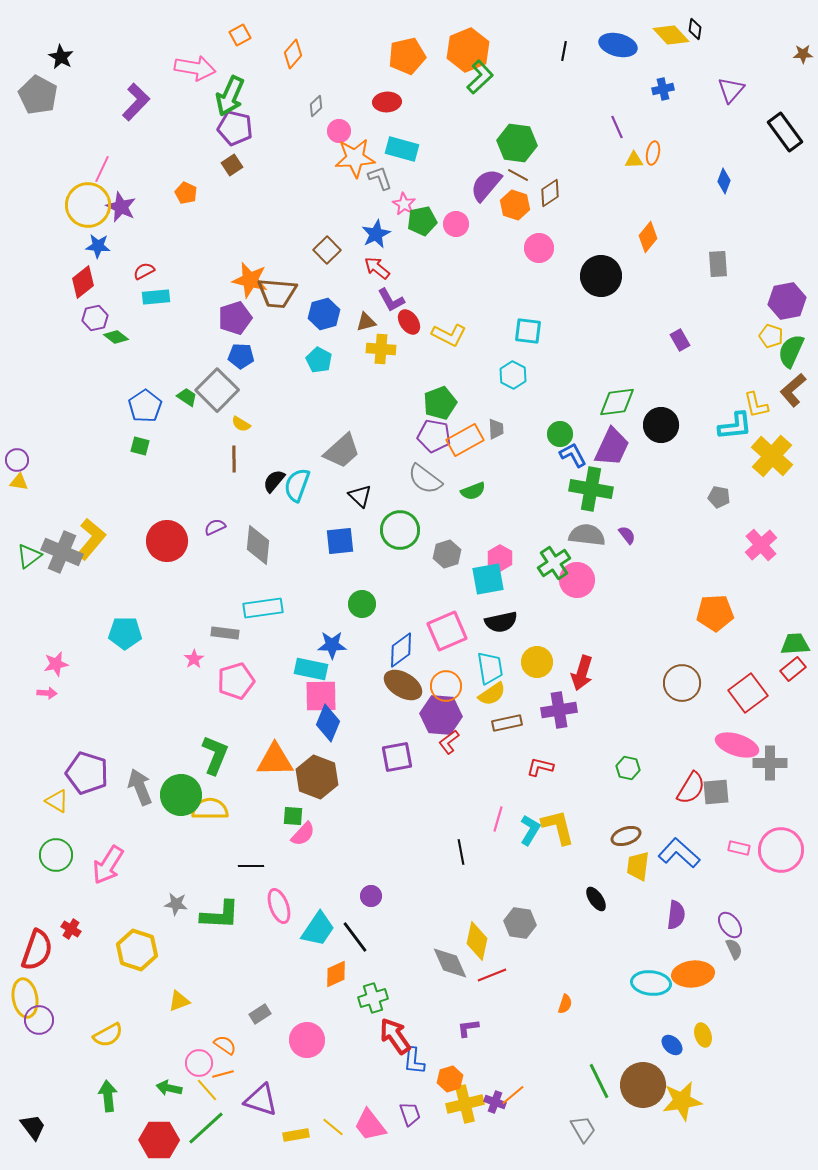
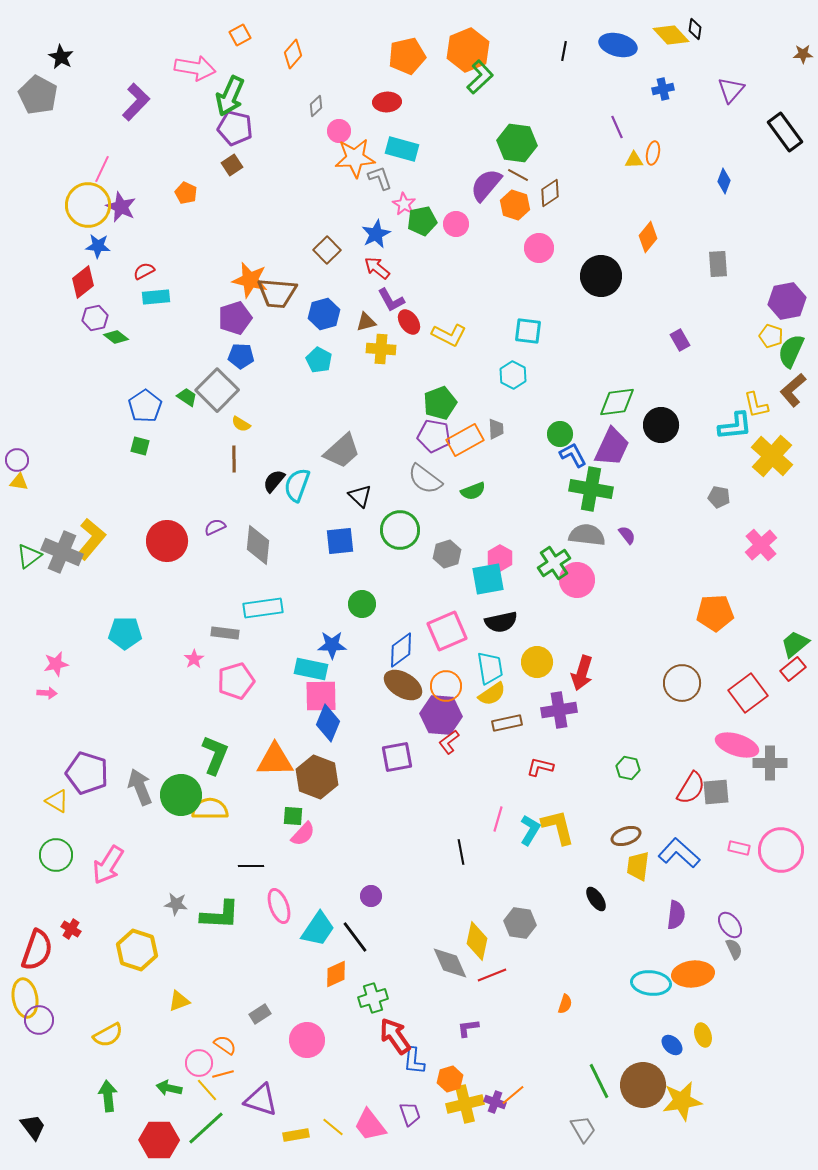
green trapezoid at (795, 644): rotated 36 degrees counterclockwise
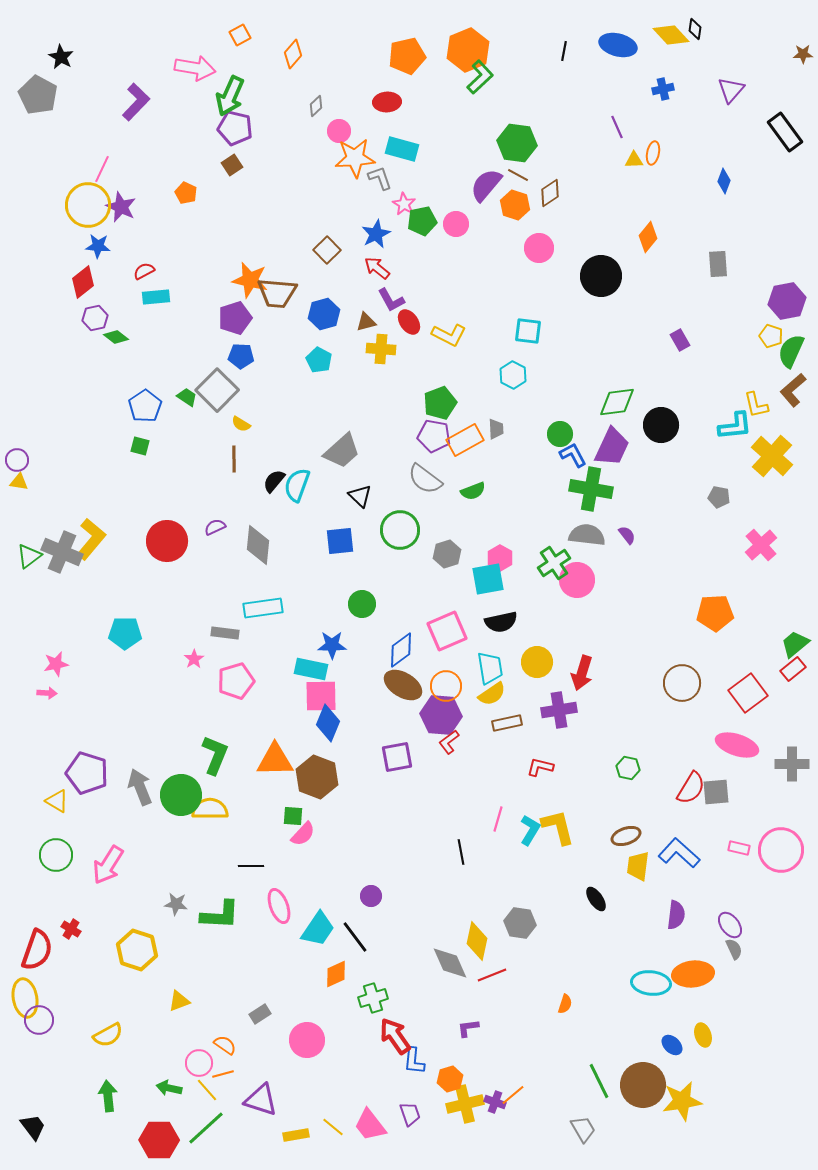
gray cross at (770, 763): moved 22 px right, 1 px down
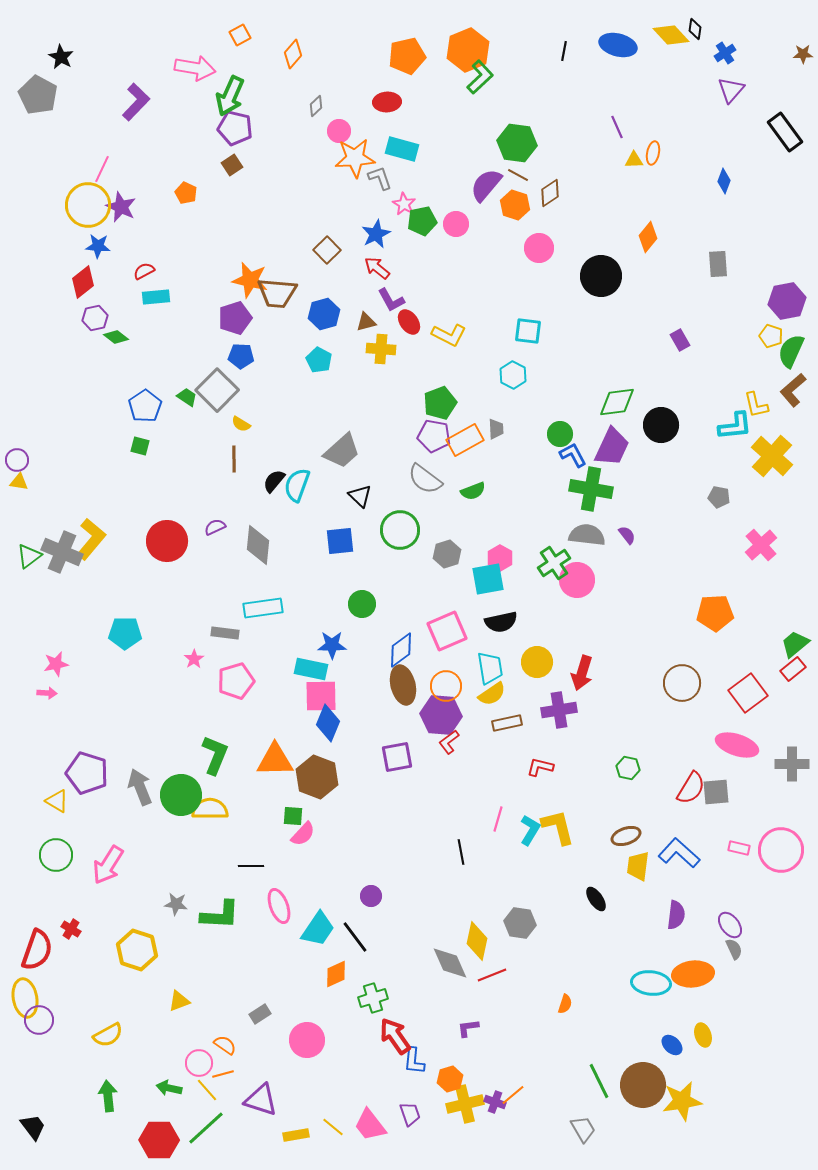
blue cross at (663, 89): moved 62 px right, 36 px up; rotated 20 degrees counterclockwise
brown ellipse at (403, 685): rotated 45 degrees clockwise
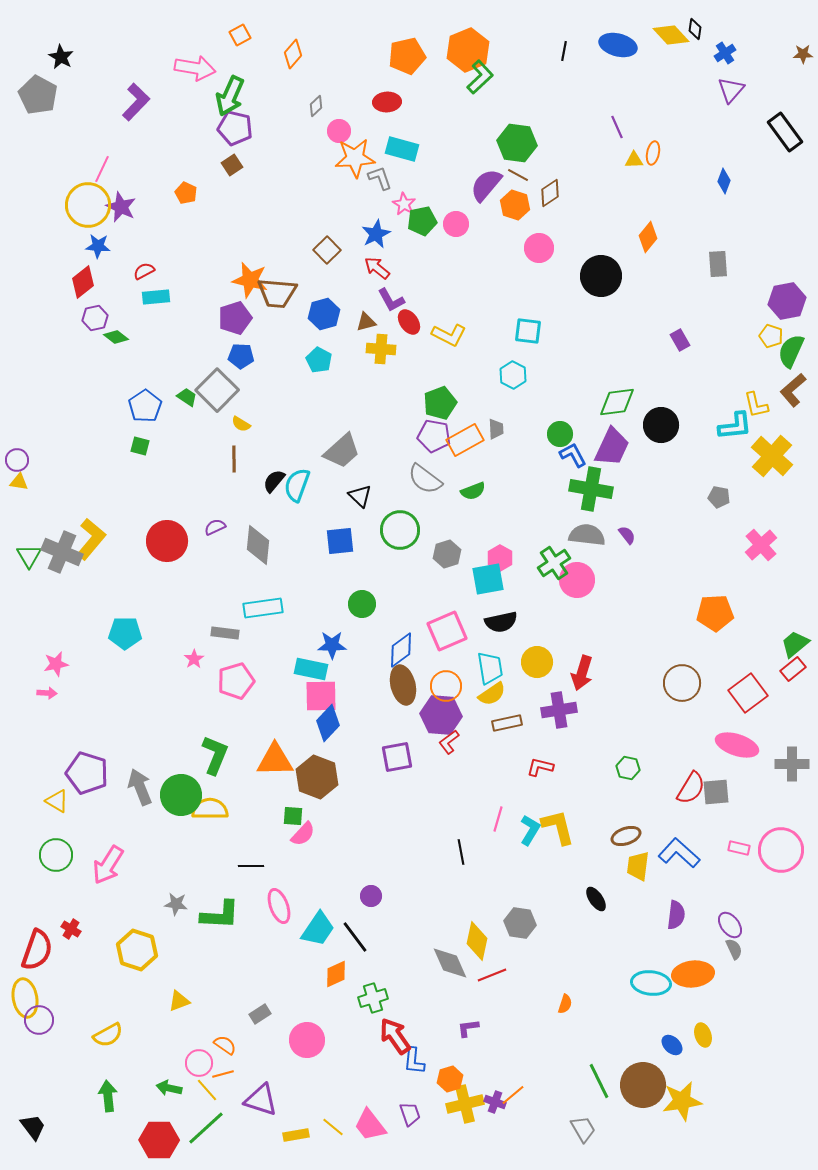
green triangle at (29, 556): rotated 24 degrees counterclockwise
blue diamond at (328, 723): rotated 21 degrees clockwise
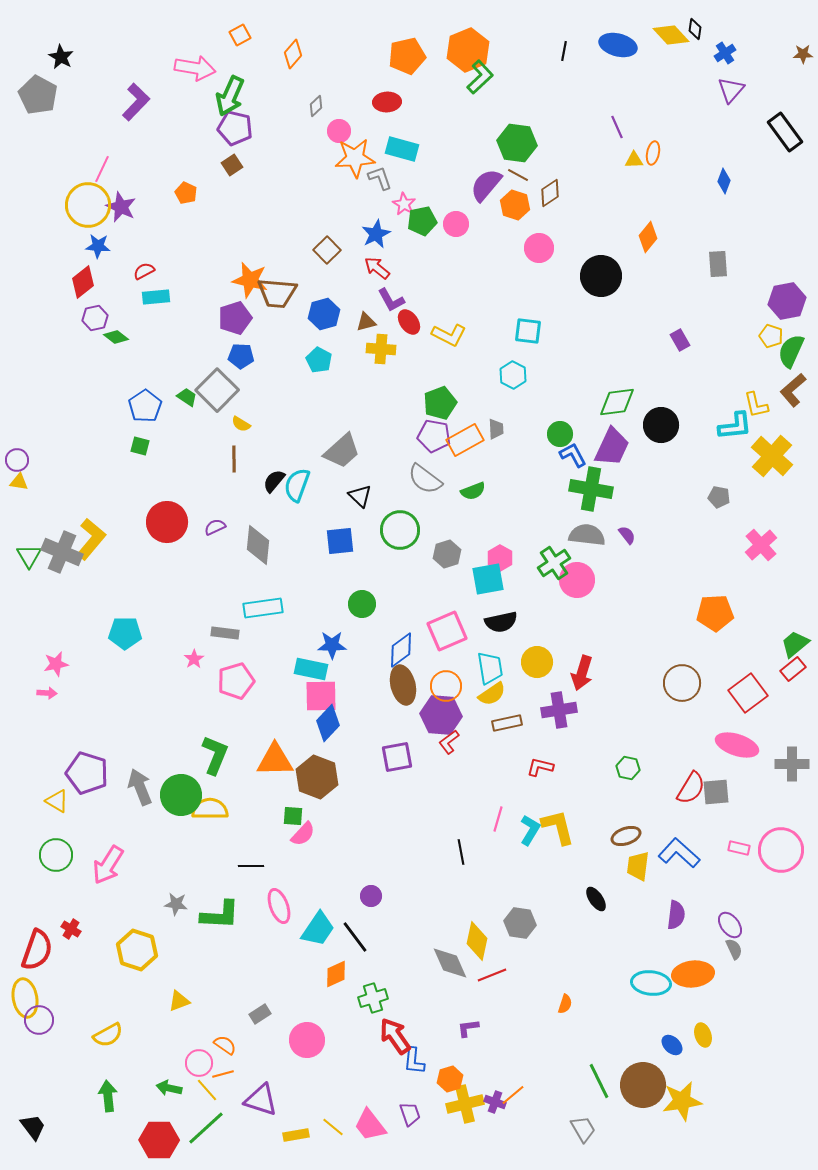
red circle at (167, 541): moved 19 px up
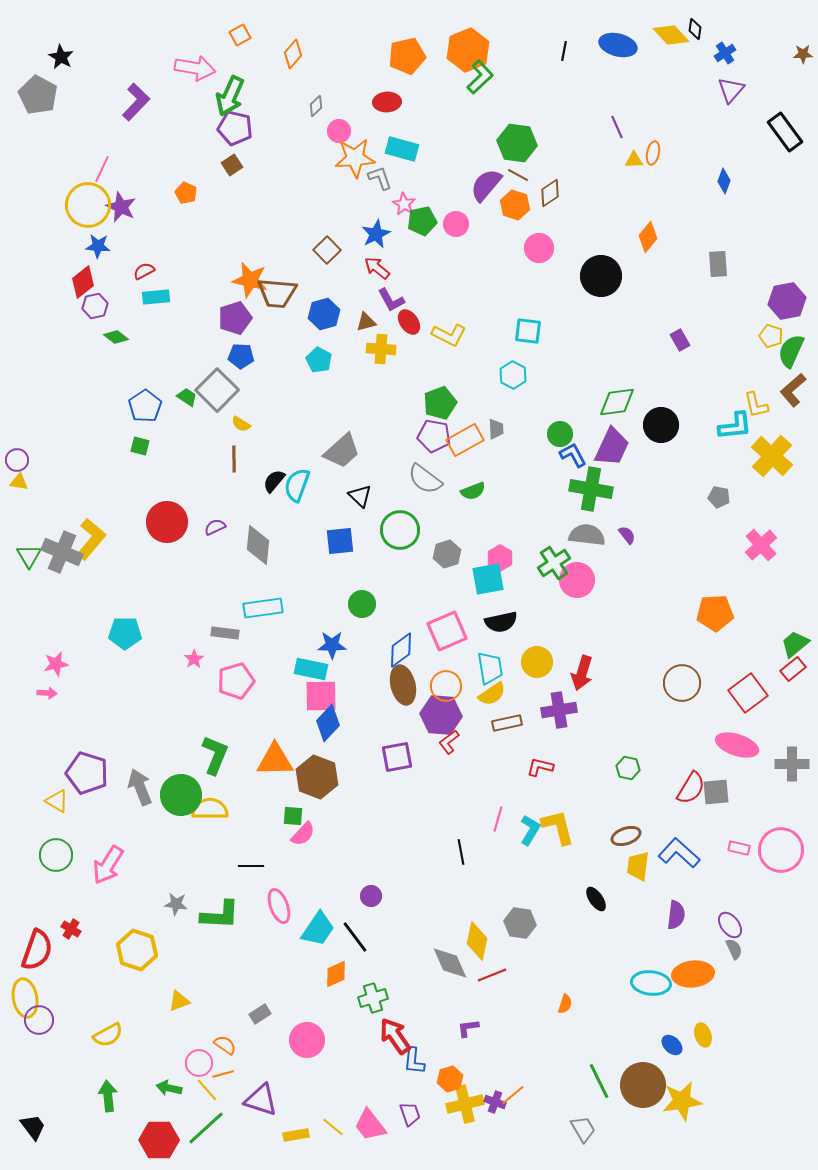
purple hexagon at (95, 318): moved 12 px up
